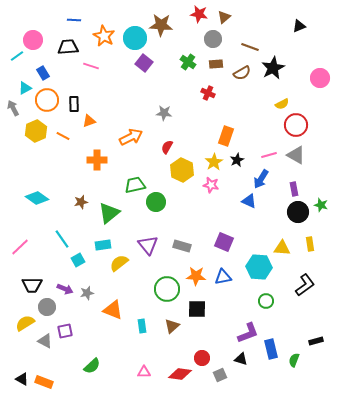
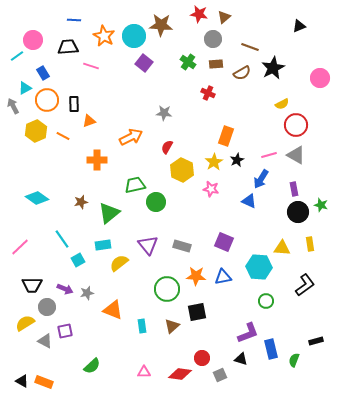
cyan circle at (135, 38): moved 1 px left, 2 px up
gray arrow at (13, 108): moved 2 px up
pink star at (211, 185): moved 4 px down
black square at (197, 309): moved 3 px down; rotated 12 degrees counterclockwise
black triangle at (22, 379): moved 2 px down
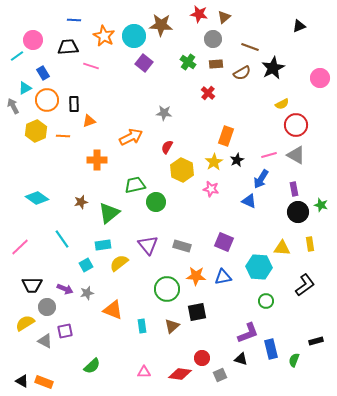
red cross at (208, 93): rotated 16 degrees clockwise
orange line at (63, 136): rotated 24 degrees counterclockwise
cyan square at (78, 260): moved 8 px right, 5 px down
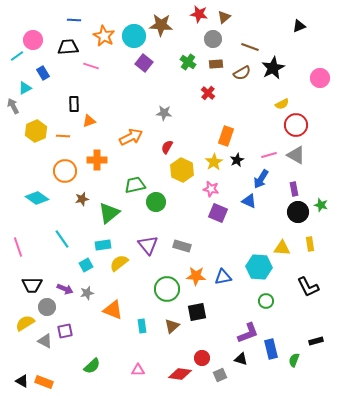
orange circle at (47, 100): moved 18 px right, 71 px down
brown star at (81, 202): moved 1 px right, 3 px up
purple square at (224, 242): moved 6 px left, 29 px up
pink line at (20, 247): moved 2 px left; rotated 66 degrees counterclockwise
black L-shape at (305, 285): moved 3 px right, 2 px down; rotated 100 degrees clockwise
pink triangle at (144, 372): moved 6 px left, 2 px up
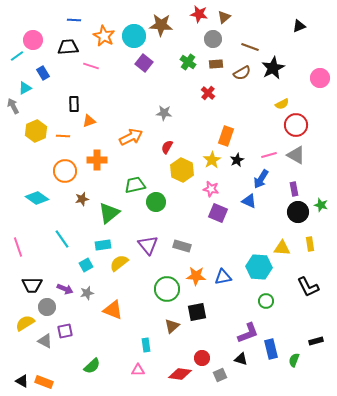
yellow star at (214, 162): moved 2 px left, 2 px up
cyan rectangle at (142, 326): moved 4 px right, 19 px down
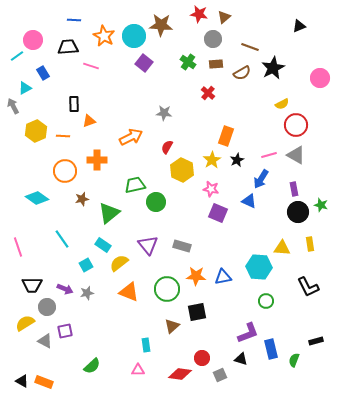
cyan rectangle at (103, 245): rotated 42 degrees clockwise
orange triangle at (113, 310): moved 16 px right, 18 px up
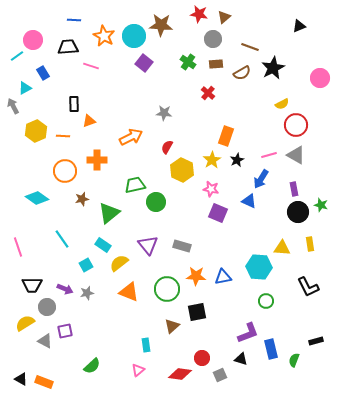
pink triangle at (138, 370): rotated 40 degrees counterclockwise
black triangle at (22, 381): moved 1 px left, 2 px up
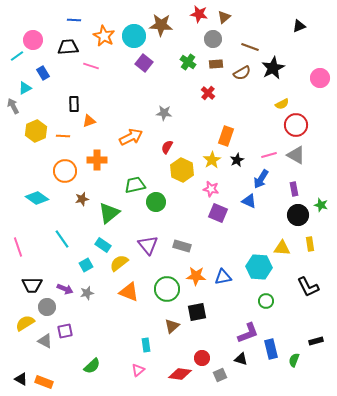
black circle at (298, 212): moved 3 px down
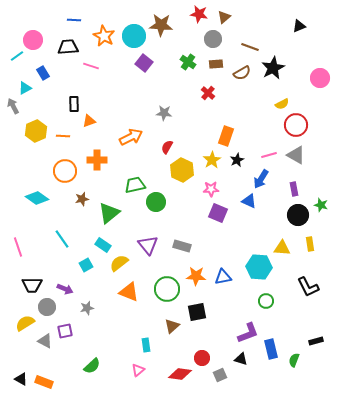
pink star at (211, 189): rotated 14 degrees counterclockwise
gray star at (87, 293): moved 15 px down
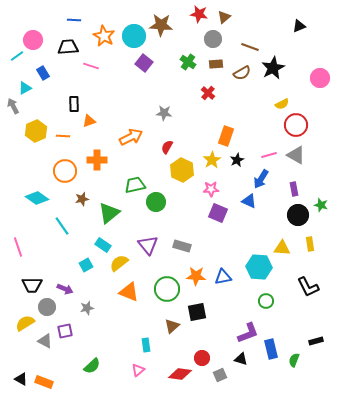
cyan line at (62, 239): moved 13 px up
